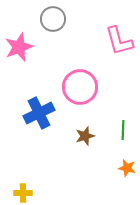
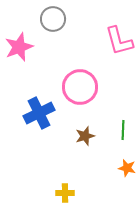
yellow cross: moved 42 px right
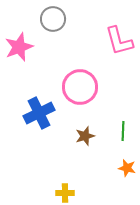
green line: moved 1 px down
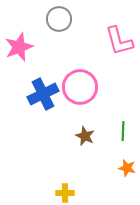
gray circle: moved 6 px right
blue cross: moved 4 px right, 19 px up
brown star: rotated 30 degrees counterclockwise
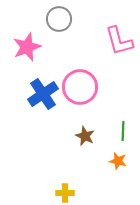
pink star: moved 8 px right
blue cross: rotated 8 degrees counterclockwise
orange star: moved 9 px left, 7 px up
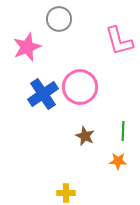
orange star: rotated 12 degrees counterclockwise
yellow cross: moved 1 px right
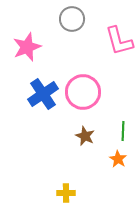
gray circle: moved 13 px right
pink circle: moved 3 px right, 5 px down
orange star: moved 2 px up; rotated 30 degrees clockwise
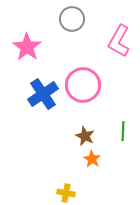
pink L-shape: rotated 44 degrees clockwise
pink star: rotated 16 degrees counterclockwise
pink circle: moved 7 px up
orange star: moved 26 px left
yellow cross: rotated 12 degrees clockwise
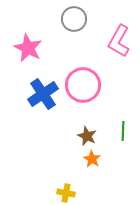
gray circle: moved 2 px right
pink star: moved 1 px right, 1 px down; rotated 8 degrees counterclockwise
brown star: moved 2 px right
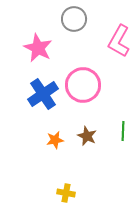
pink star: moved 10 px right
orange star: moved 37 px left, 19 px up; rotated 30 degrees clockwise
